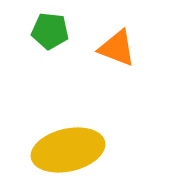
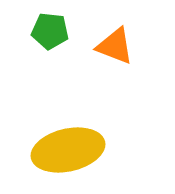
orange triangle: moved 2 px left, 2 px up
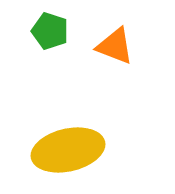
green pentagon: rotated 12 degrees clockwise
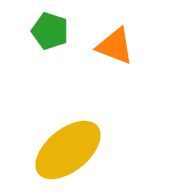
yellow ellipse: rotated 26 degrees counterclockwise
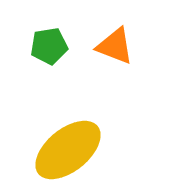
green pentagon: moved 1 px left, 15 px down; rotated 27 degrees counterclockwise
